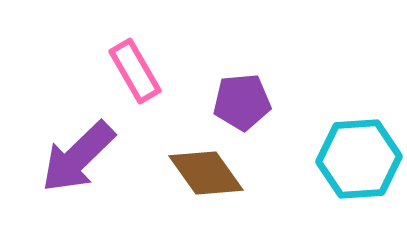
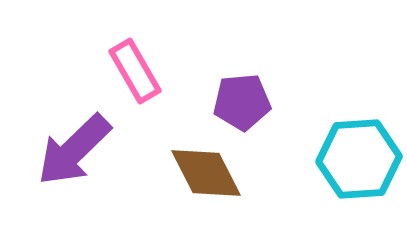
purple arrow: moved 4 px left, 7 px up
brown diamond: rotated 8 degrees clockwise
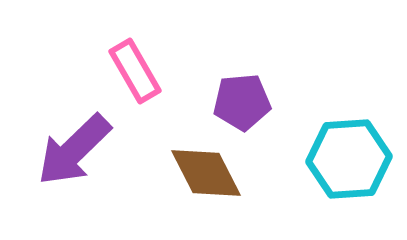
cyan hexagon: moved 10 px left
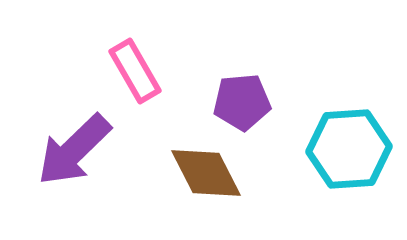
cyan hexagon: moved 10 px up
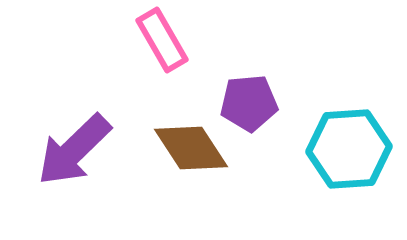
pink rectangle: moved 27 px right, 31 px up
purple pentagon: moved 7 px right, 1 px down
brown diamond: moved 15 px left, 25 px up; rotated 6 degrees counterclockwise
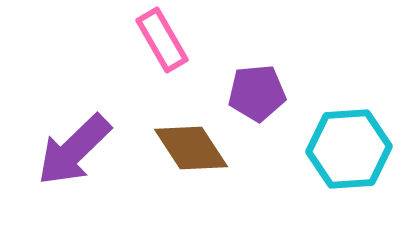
purple pentagon: moved 8 px right, 10 px up
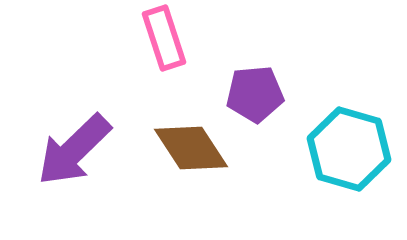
pink rectangle: moved 2 px right, 2 px up; rotated 12 degrees clockwise
purple pentagon: moved 2 px left, 1 px down
cyan hexagon: rotated 20 degrees clockwise
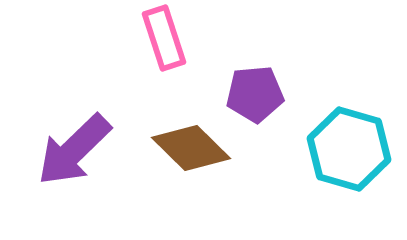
brown diamond: rotated 12 degrees counterclockwise
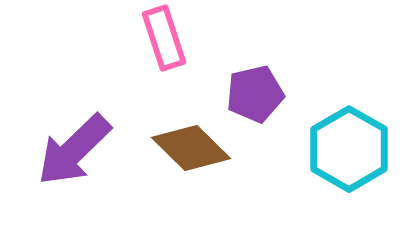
purple pentagon: rotated 8 degrees counterclockwise
cyan hexagon: rotated 14 degrees clockwise
